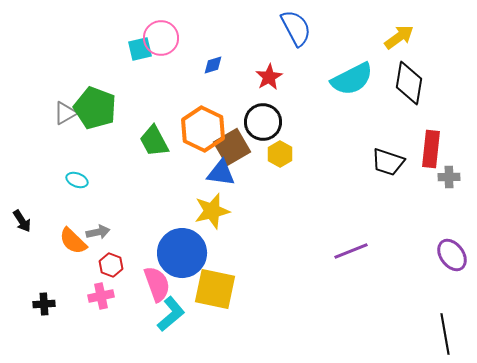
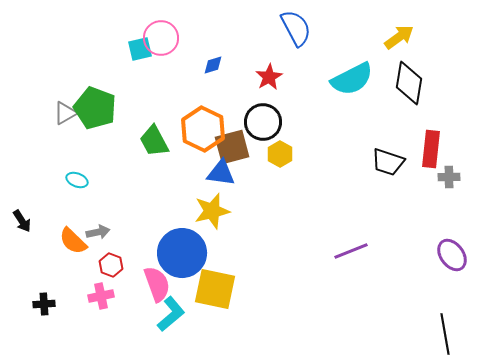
brown square: rotated 15 degrees clockwise
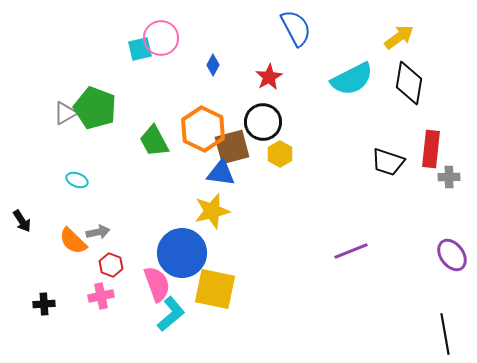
blue diamond: rotated 45 degrees counterclockwise
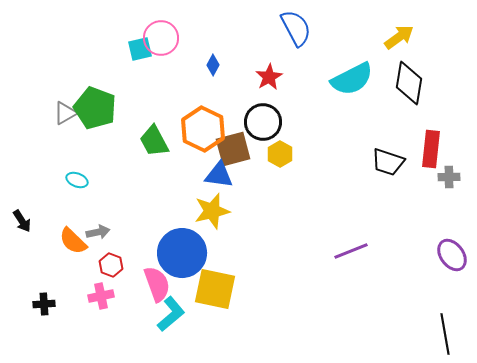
brown square: moved 1 px right, 2 px down
blue triangle: moved 2 px left, 2 px down
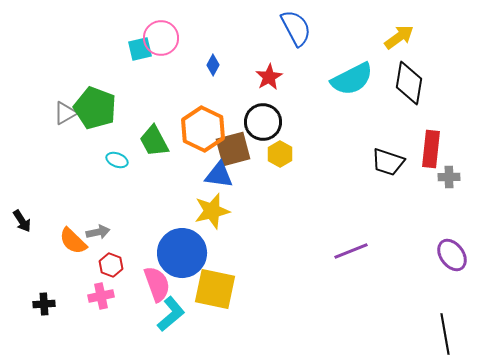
cyan ellipse: moved 40 px right, 20 px up
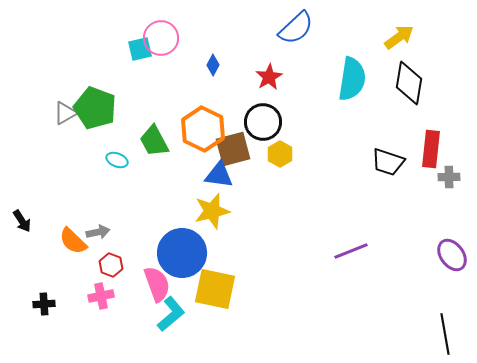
blue semicircle: rotated 75 degrees clockwise
cyan semicircle: rotated 54 degrees counterclockwise
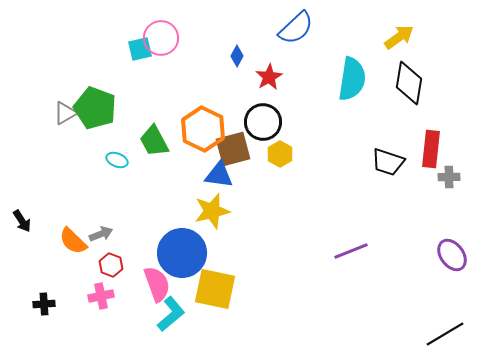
blue diamond: moved 24 px right, 9 px up
gray arrow: moved 3 px right, 2 px down; rotated 10 degrees counterclockwise
black line: rotated 69 degrees clockwise
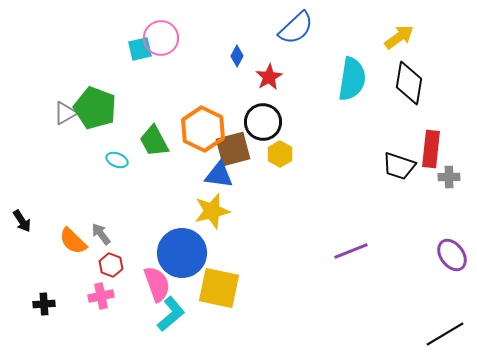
black trapezoid: moved 11 px right, 4 px down
gray arrow: rotated 105 degrees counterclockwise
yellow square: moved 4 px right, 1 px up
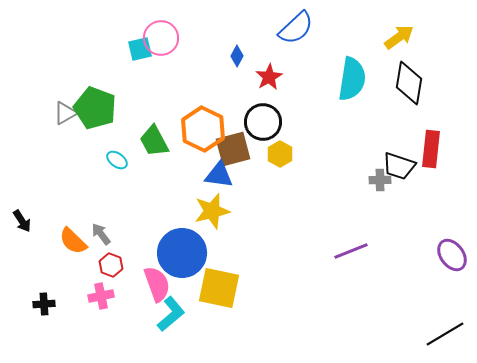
cyan ellipse: rotated 15 degrees clockwise
gray cross: moved 69 px left, 3 px down
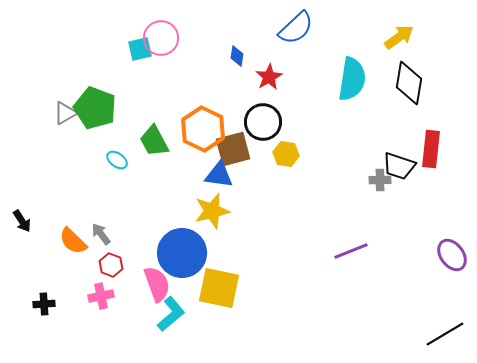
blue diamond: rotated 20 degrees counterclockwise
yellow hexagon: moved 6 px right; rotated 20 degrees counterclockwise
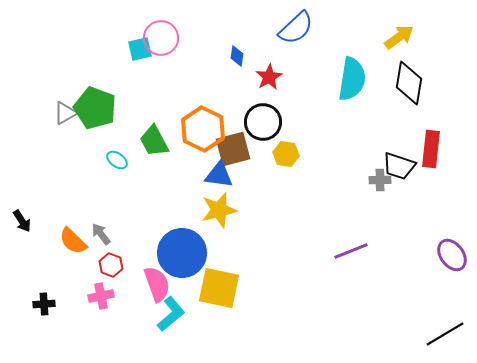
yellow star: moved 7 px right, 1 px up
